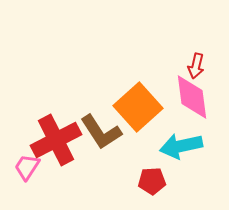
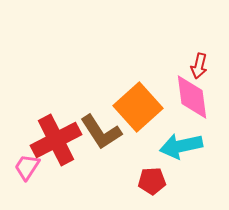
red arrow: moved 3 px right
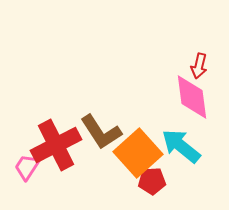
orange square: moved 46 px down
red cross: moved 5 px down
cyan arrow: rotated 51 degrees clockwise
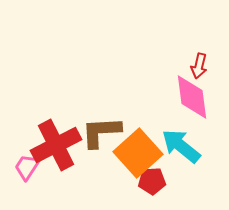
brown L-shape: rotated 120 degrees clockwise
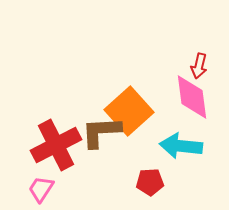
cyan arrow: rotated 33 degrees counterclockwise
orange square: moved 9 px left, 42 px up
pink trapezoid: moved 14 px right, 22 px down
red pentagon: moved 2 px left, 1 px down
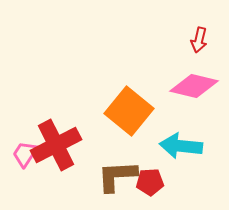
red arrow: moved 26 px up
pink diamond: moved 2 px right, 11 px up; rotated 69 degrees counterclockwise
orange square: rotated 9 degrees counterclockwise
brown L-shape: moved 16 px right, 44 px down
pink trapezoid: moved 16 px left, 35 px up
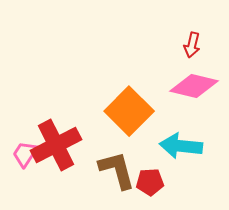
red arrow: moved 7 px left, 5 px down
orange square: rotated 6 degrees clockwise
brown L-shape: moved 6 px up; rotated 78 degrees clockwise
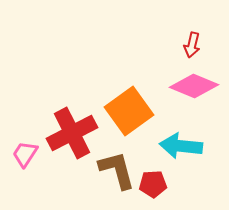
pink diamond: rotated 9 degrees clockwise
orange square: rotated 9 degrees clockwise
red cross: moved 16 px right, 12 px up
red pentagon: moved 3 px right, 2 px down
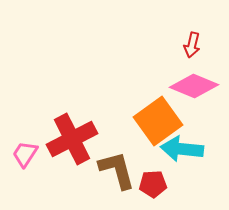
orange square: moved 29 px right, 10 px down
red cross: moved 6 px down
cyan arrow: moved 1 px right, 3 px down
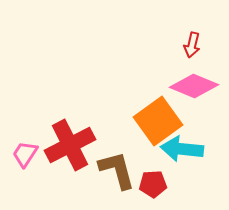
red cross: moved 2 px left, 6 px down
